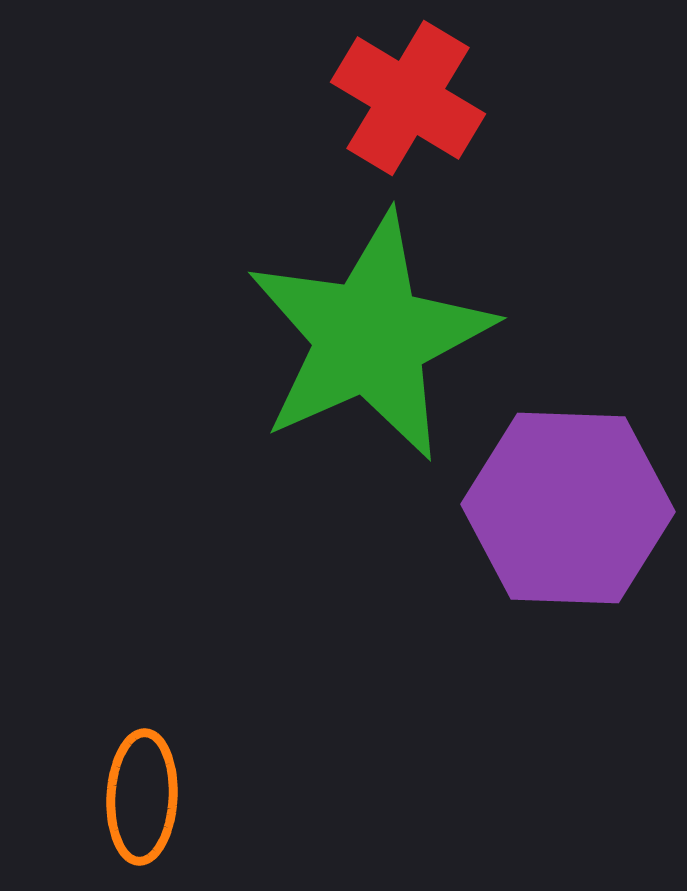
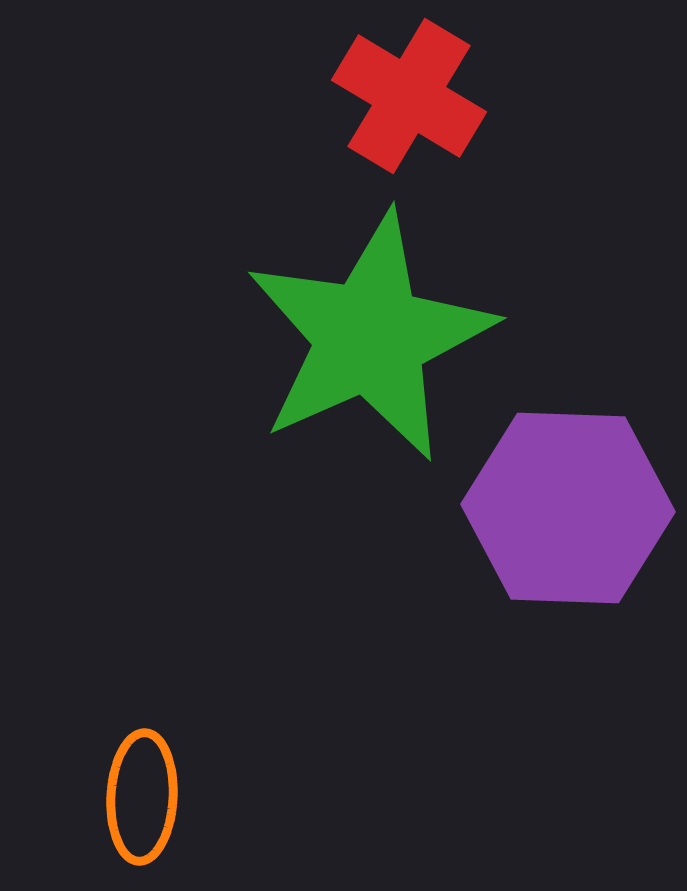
red cross: moved 1 px right, 2 px up
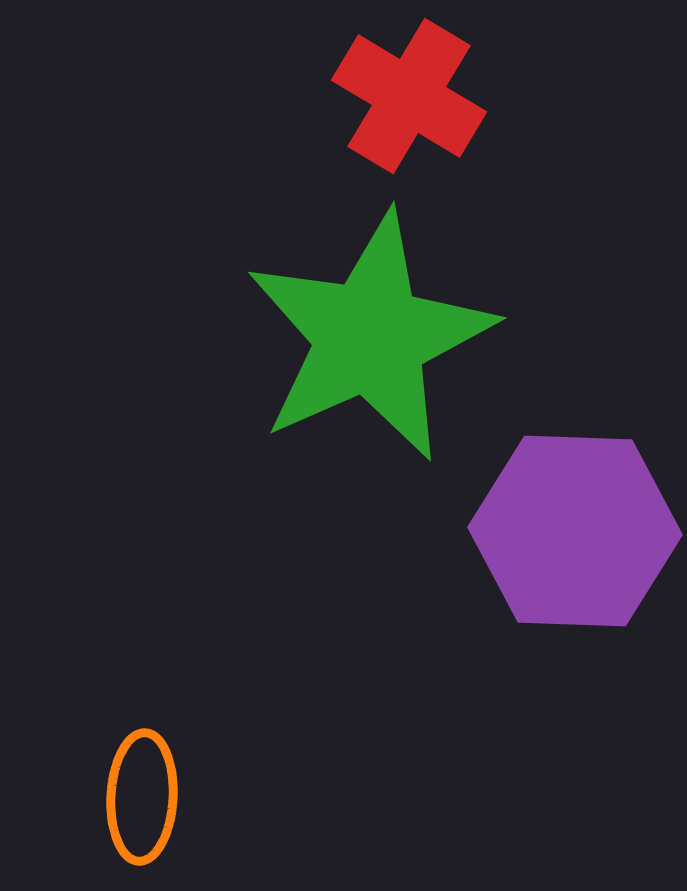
purple hexagon: moved 7 px right, 23 px down
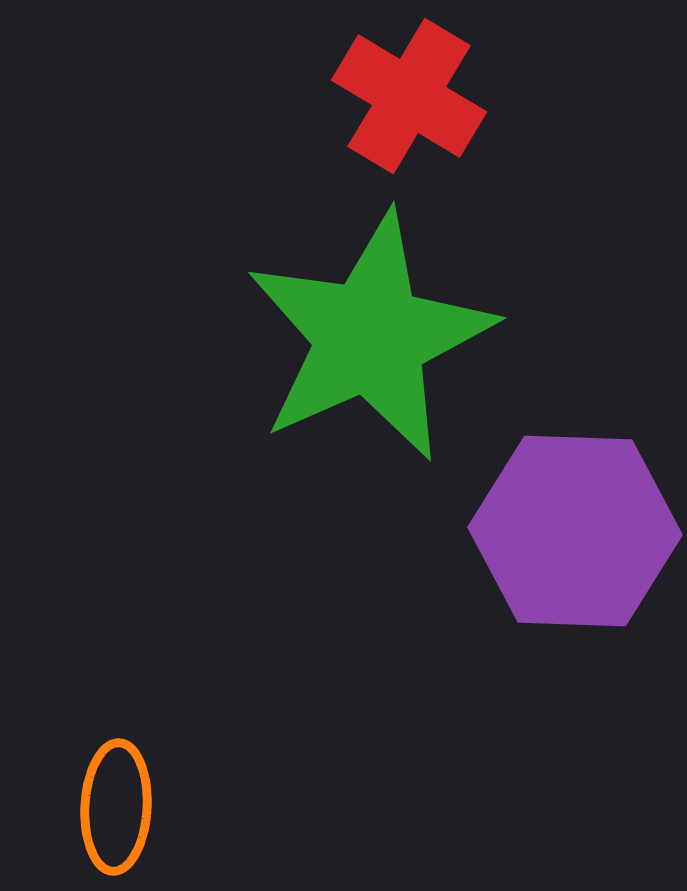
orange ellipse: moved 26 px left, 10 px down
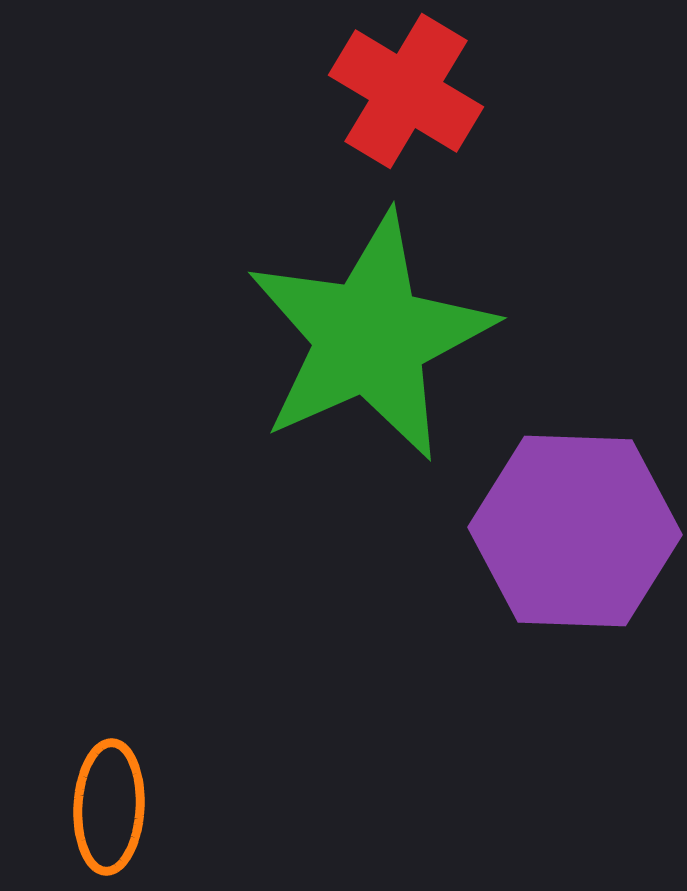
red cross: moved 3 px left, 5 px up
orange ellipse: moved 7 px left
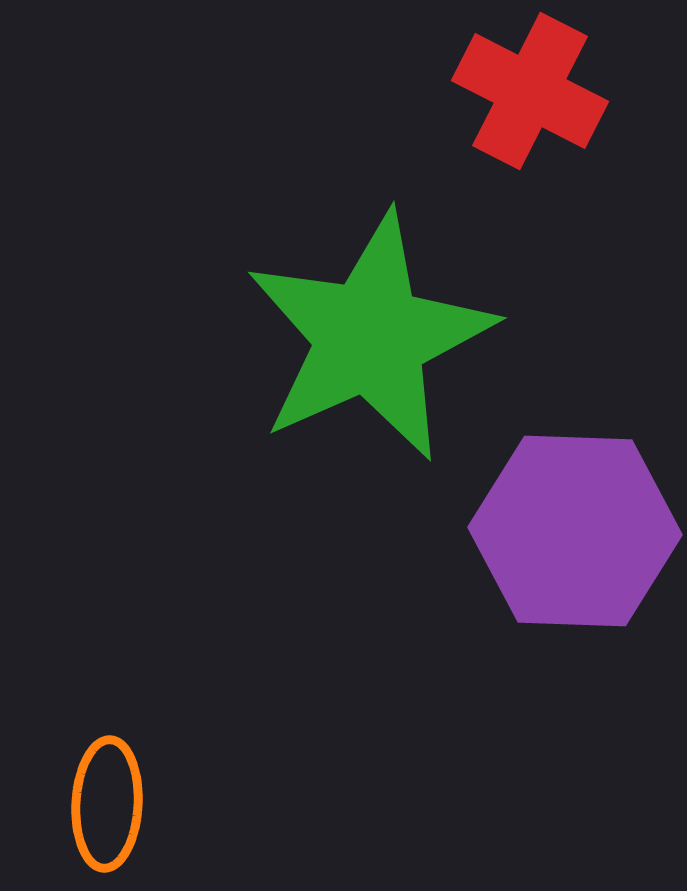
red cross: moved 124 px right; rotated 4 degrees counterclockwise
orange ellipse: moved 2 px left, 3 px up
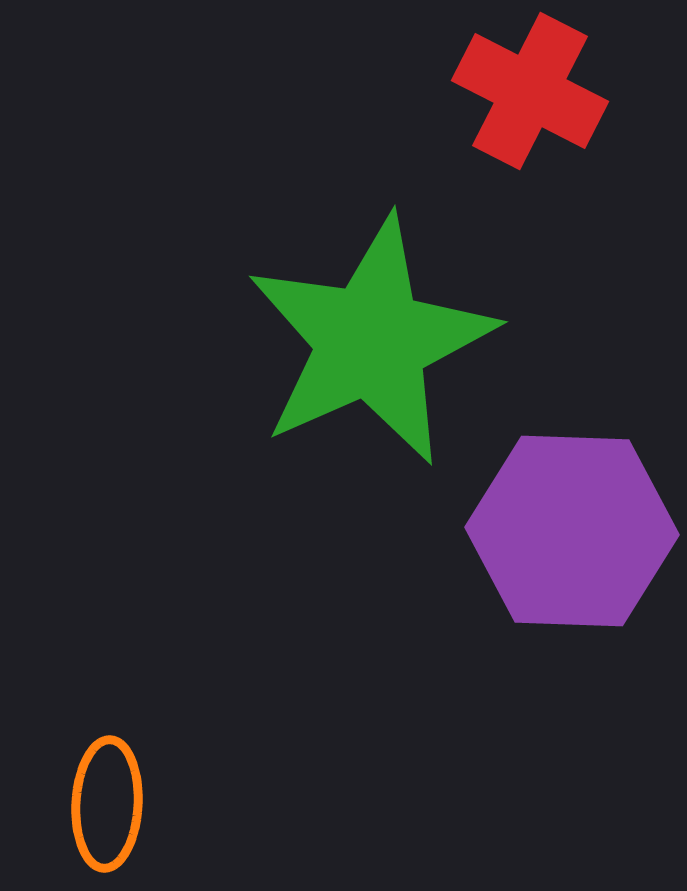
green star: moved 1 px right, 4 px down
purple hexagon: moved 3 px left
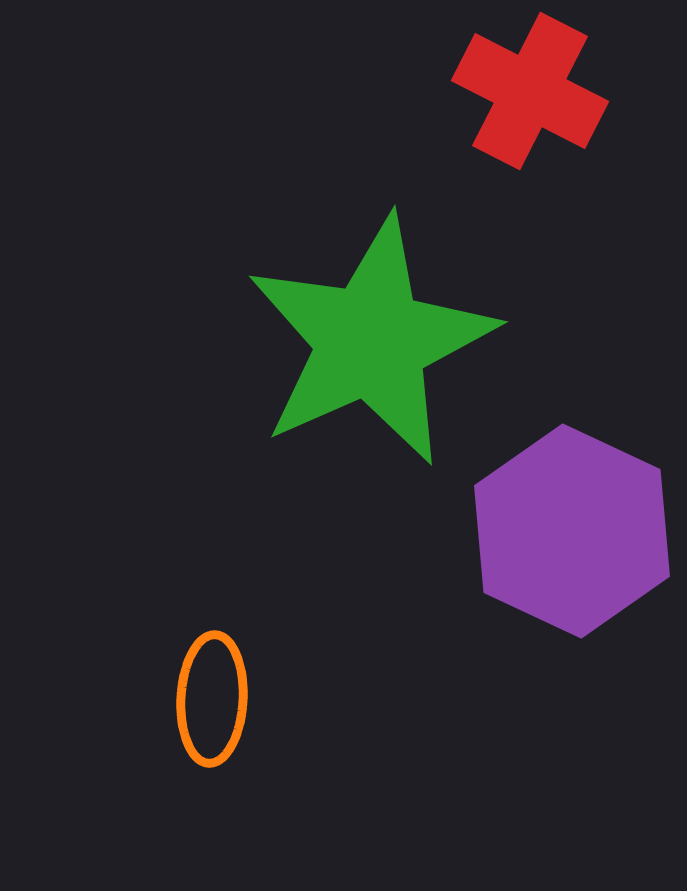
purple hexagon: rotated 23 degrees clockwise
orange ellipse: moved 105 px right, 105 px up
